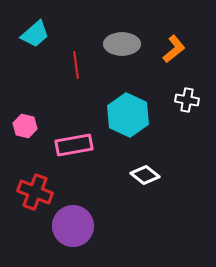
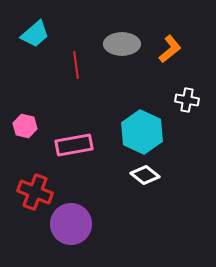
orange L-shape: moved 4 px left
cyan hexagon: moved 14 px right, 17 px down
purple circle: moved 2 px left, 2 px up
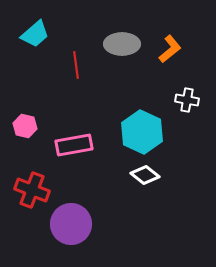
red cross: moved 3 px left, 2 px up
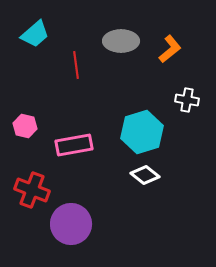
gray ellipse: moved 1 px left, 3 px up
cyan hexagon: rotated 18 degrees clockwise
